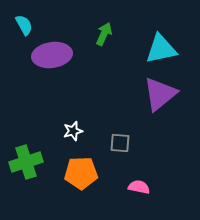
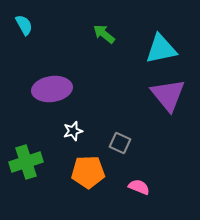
green arrow: rotated 75 degrees counterclockwise
purple ellipse: moved 34 px down
purple triangle: moved 8 px right, 1 px down; rotated 30 degrees counterclockwise
gray square: rotated 20 degrees clockwise
orange pentagon: moved 7 px right, 1 px up
pink semicircle: rotated 10 degrees clockwise
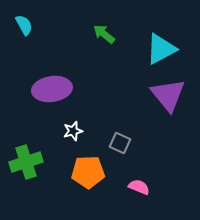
cyan triangle: rotated 16 degrees counterclockwise
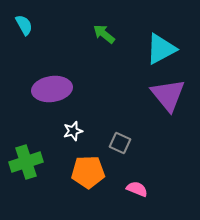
pink semicircle: moved 2 px left, 2 px down
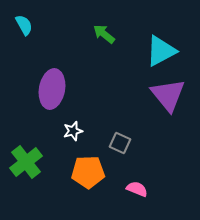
cyan triangle: moved 2 px down
purple ellipse: rotated 72 degrees counterclockwise
green cross: rotated 20 degrees counterclockwise
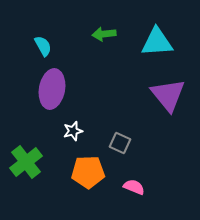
cyan semicircle: moved 19 px right, 21 px down
green arrow: rotated 45 degrees counterclockwise
cyan triangle: moved 4 px left, 9 px up; rotated 24 degrees clockwise
pink semicircle: moved 3 px left, 2 px up
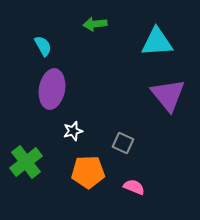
green arrow: moved 9 px left, 10 px up
gray square: moved 3 px right
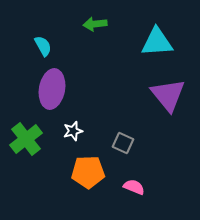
green cross: moved 23 px up
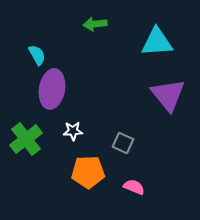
cyan semicircle: moved 6 px left, 9 px down
white star: rotated 12 degrees clockwise
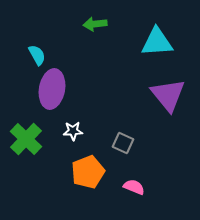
green cross: rotated 8 degrees counterclockwise
orange pentagon: rotated 20 degrees counterclockwise
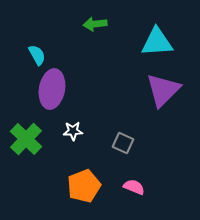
purple triangle: moved 5 px left, 5 px up; rotated 24 degrees clockwise
orange pentagon: moved 4 px left, 14 px down
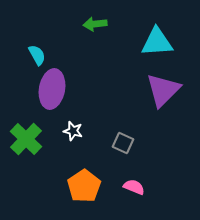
white star: rotated 18 degrees clockwise
orange pentagon: rotated 12 degrees counterclockwise
